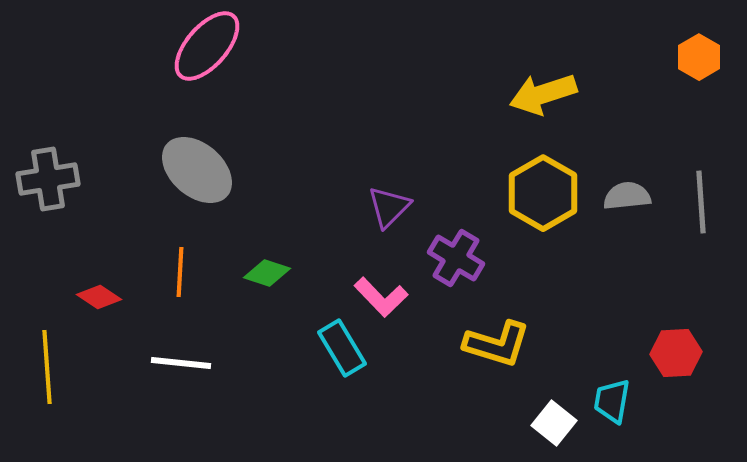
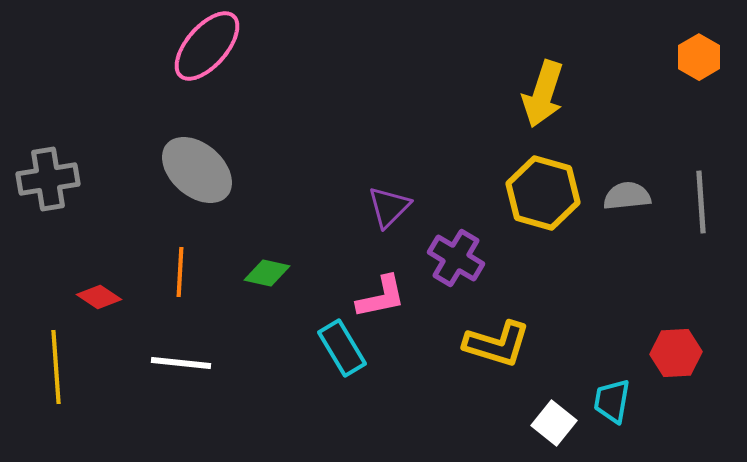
yellow arrow: rotated 54 degrees counterclockwise
yellow hexagon: rotated 14 degrees counterclockwise
green diamond: rotated 6 degrees counterclockwise
pink L-shape: rotated 58 degrees counterclockwise
yellow line: moved 9 px right
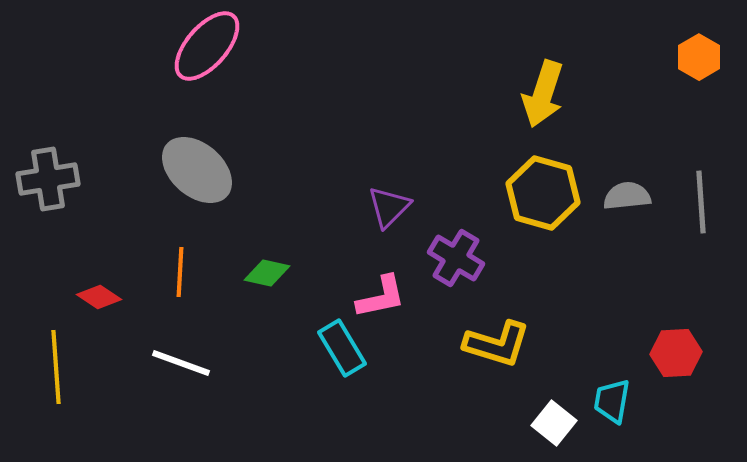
white line: rotated 14 degrees clockwise
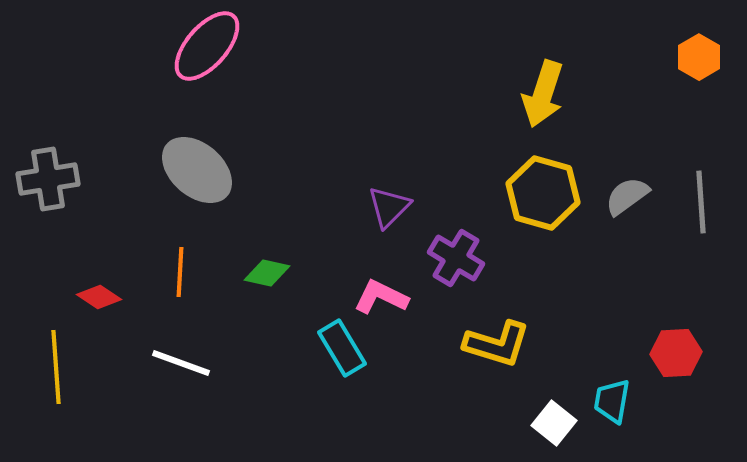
gray semicircle: rotated 30 degrees counterclockwise
pink L-shape: rotated 142 degrees counterclockwise
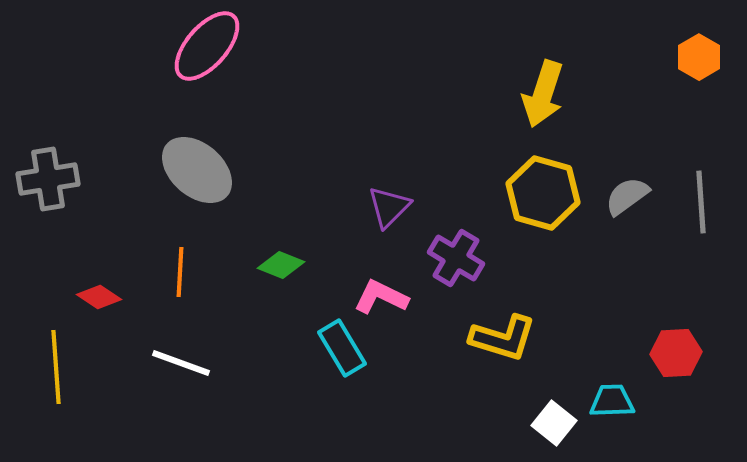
green diamond: moved 14 px right, 8 px up; rotated 9 degrees clockwise
yellow L-shape: moved 6 px right, 6 px up
cyan trapezoid: rotated 78 degrees clockwise
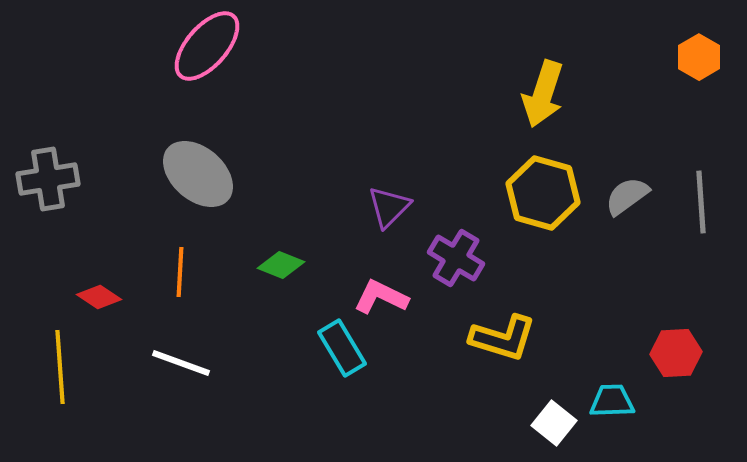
gray ellipse: moved 1 px right, 4 px down
yellow line: moved 4 px right
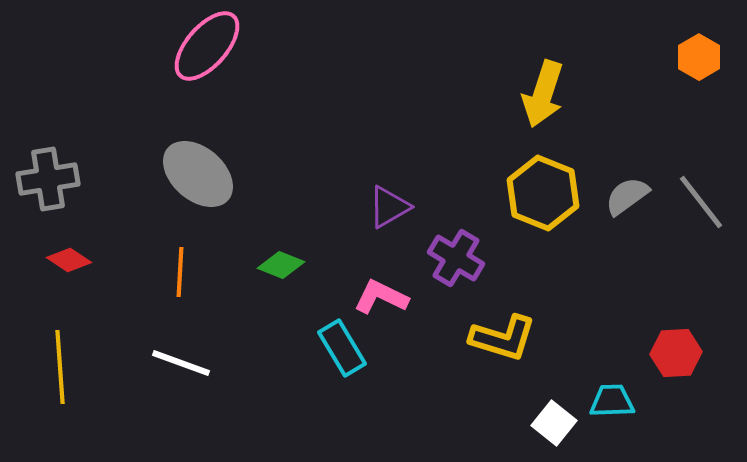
yellow hexagon: rotated 6 degrees clockwise
gray line: rotated 34 degrees counterclockwise
purple triangle: rotated 15 degrees clockwise
red diamond: moved 30 px left, 37 px up
